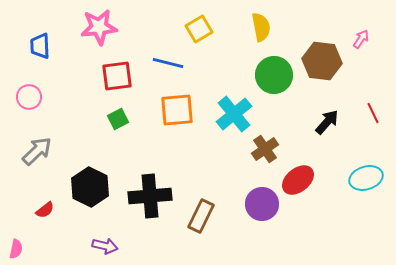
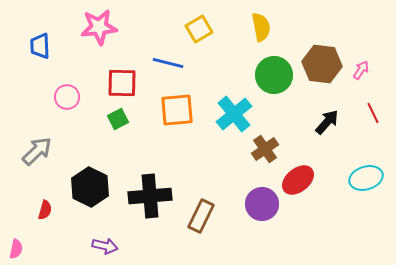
pink arrow: moved 31 px down
brown hexagon: moved 3 px down
red square: moved 5 px right, 7 px down; rotated 8 degrees clockwise
pink circle: moved 38 px right
red semicircle: rotated 36 degrees counterclockwise
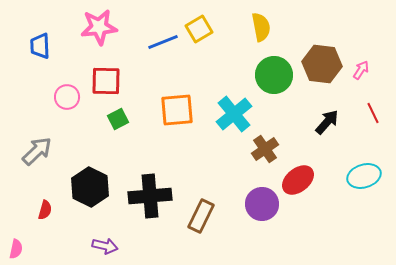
blue line: moved 5 px left, 21 px up; rotated 36 degrees counterclockwise
red square: moved 16 px left, 2 px up
cyan ellipse: moved 2 px left, 2 px up
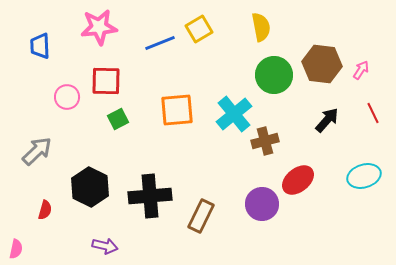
blue line: moved 3 px left, 1 px down
black arrow: moved 2 px up
brown cross: moved 8 px up; rotated 20 degrees clockwise
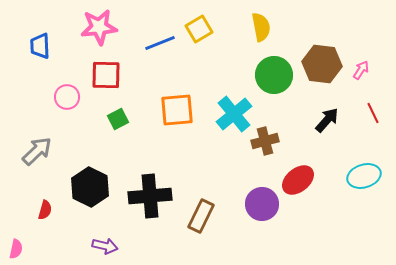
red square: moved 6 px up
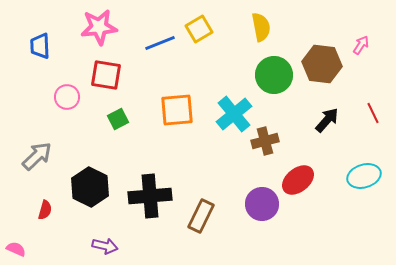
pink arrow: moved 25 px up
red square: rotated 8 degrees clockwise
gray arrow: moved 5 px down
pink semicircle: rotated 78 degrees counterclockwise
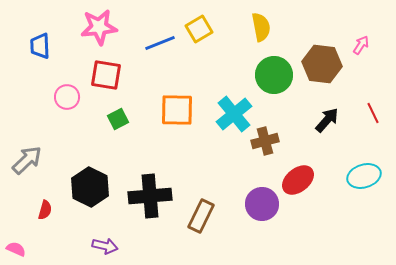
orange square: rotated 6 degrees clockwise
gray arrow: moved 10 px left, 4 px down
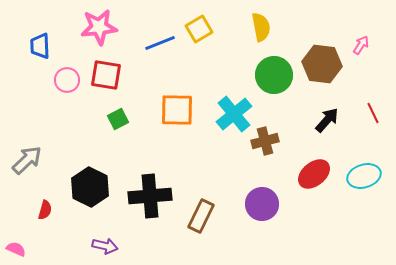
pink circle: moved 17 px up
red ellipse: moved 16 px right, 6 px up
